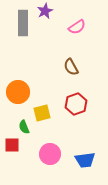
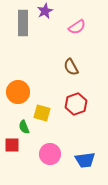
yellow square: rotated 30 degrees clockwise
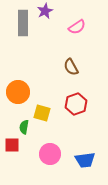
green semicircle: rotated 32 degrees clockwise
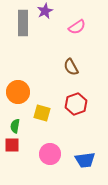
green semicircle: moved 9 px left, 1 px up
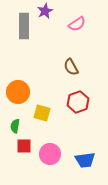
gray rectangle: moved 1 px right, 3 px down
pink semicircle: moved 3 px up
red hexagon: moved 2 px right, 2 px up
red square: moved 12 px right, 1 px down
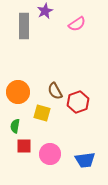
brown semicircle: moved 16 px left, 24 px down
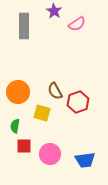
purple star: moved 9 px right; rotated 14 degrees counterclockwise
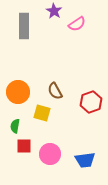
red hexagon: moved 13 px right
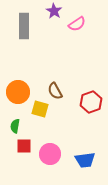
yellow square: moved 2 px left, 4 px up
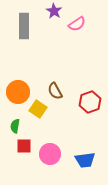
red hexagon: moved 1 px left
yellow square: moved 2 px left; rotated 18 degrees clockwise
